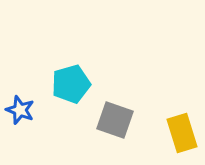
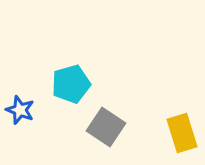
gray square: moved 9 px left, 7 px down; rotated 15 degrees clockwise
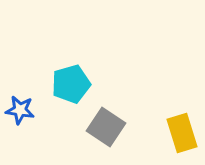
blue star: rotated 12 degrees counterclockwise
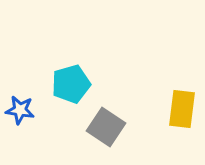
yellow rectangle: moved 24 px up; rotated 24 degrees clockwise
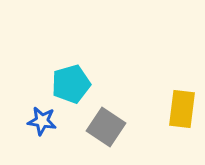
blue star: moved 22 px right, 11 px down
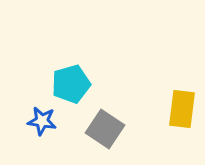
gray square: moved 1 px left, 2 px down
